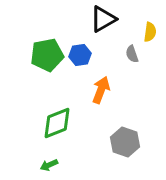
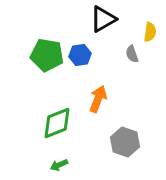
green pentagon: rotated 20 degrees clockwise
orange arrow: moved 3 px left, 9 px down
green arrow: moved 10 px right
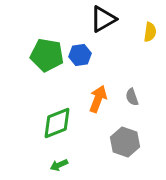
gray semicircle: moved 43 px down
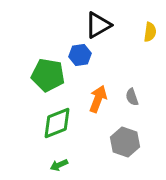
black triangle: moved 5 px left, 6 px down
green pentagon: moved 1 px right, 20 px down
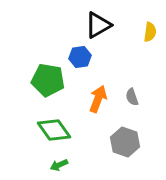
blue hexagon: moved 2 px down
green pentagon: moved 5 px down
green diamond: moved 3 px left, 7 px down; rotated 76 degrees clockwise
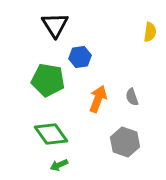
black triangle: moved 43 px left; rotated 32 degrees counterclockwise
green diamond: moved 3 px left, 4 px down
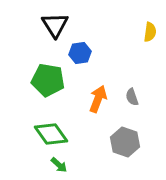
blue hexagon: moved 4 px up
green arrow: rotated 114 degrees counterclockwise
